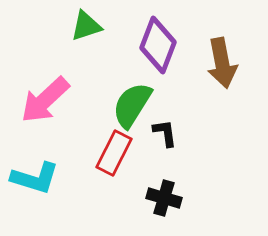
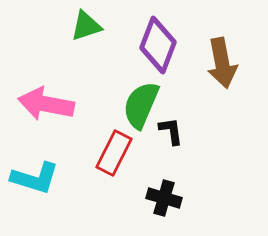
pink arrow: moved 1 px right, 4 px down; rotated 54 degrees clockwise
green semicircle: moved 9 px right; rotated 9 degrees counterclockwise
black L-shape: moved 6 px right, 2 px up
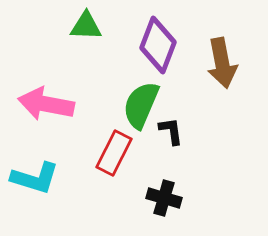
green triangle: rotated 20 degrees clockwise
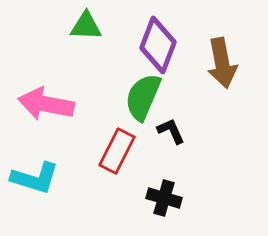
green semicircle: moved 2 px right, 8 px up
black L-shape: rotated 16 degrees counterclockwise
red rectangle: moved 3 px right, 2 px up
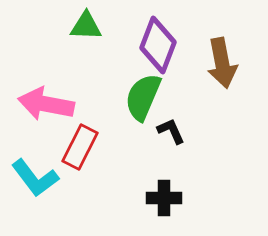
red rectangle: moved 37 px left, 4 px up
cyan L-shape: rotated 36 degrees clockwise
black cross: rotated 16 degrees counterclockwise
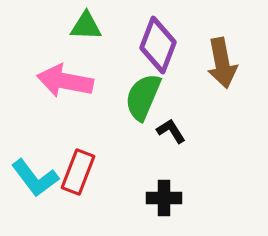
pink arrow: moved 19 px right, 23 px up
black L-shape: rotated 8 degrees counterclockwise
red rectangle: moved 2 px left, 25 px down; rotated 6 degrees counterclockwise
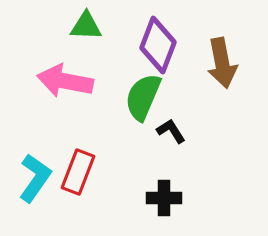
cyan L-shape: rotated 108 degrees counterclockwise
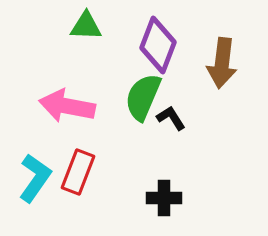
brown arrow: rotated 18 degrees clockwise
pink arrow: moved 2 px right, 25 px down
black L-shape: moved 13 px up
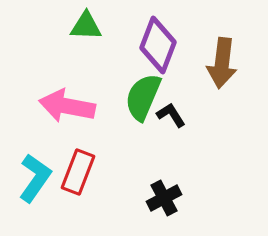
black L-shape: moved 3 px up
black cross: rotated 28 degrees counterclockwise
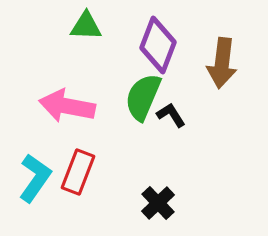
black cross: moved 6 px left, 5 px down; rotated 16 degrees counterclockwise
